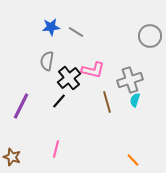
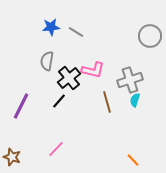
pink line: rotated 30 degrees clockwise
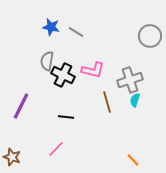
blue star: rotated 18 degrees clockwise
black cross: moved 6 px left, 3 px up; rotated 25 degrees counterclockwise
black line: moved 7 px right, 16 px down; rotated 56 degrees clockwise
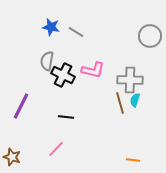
gray cross: rotated 20 degrees clockwise
brown line: moved 13 px right, 1 px down
orange line: rotated 40 degrees counterclockwise
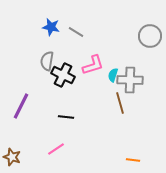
pink L-shape: moved 5 px up; rotated 30 degrees counterclockwise
cyan semicircle: moved 22 px left, 25 px up
pink line: rotated 12 degrees clockwise
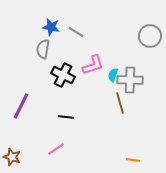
gray semicircle: moved 4 px left, 12 px up
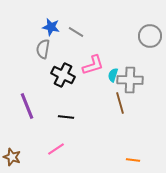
purple line: moved 6 px right; rotated 48 degrees counterclockwise
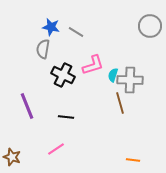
gray circle: moved 10 px up
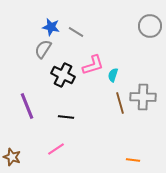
gray semicircle: rotated 24 degrees clockwise
gray cross: moved 13 px right, 17 px down
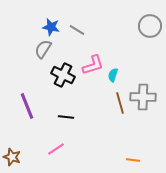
gray line: moved 1 px right, 2 px up
